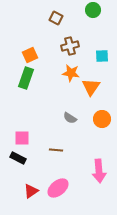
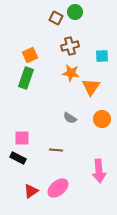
green circle: moved 18 px left, 2 px down
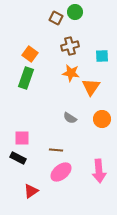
orange square: moved 1 px up; rotated 28 degrees counterclockwise
pink ellipse: moved 3 px right, 16 px up
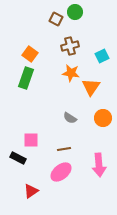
brown square: moved 1 px down
cyan square: rotated 24 degrees counterclockwise
orange circle: moved 1 px right, 1 px up
pink square: moved 9 px right, 2 px down
brown line: moved 8 px right, 1 px up; rotated 16 degrees counterclockwise
pink arrow: moved 6 px up
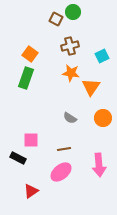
green circle: moved 2 px left
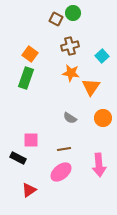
green circle: moved 1 px down
cyan square: rotated 16 degrees counterclockwise
red triangle: moved 2 px left, 1 px up
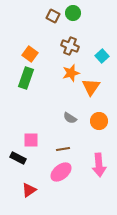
brown square: moved 3 px left, 3 px up
brown cross: rotated 36 degrees clockwise
orange star: rotated 24 degrees counterclockwise
orange circle: moved 4 px left, 3 px down
brown line: moved 1 px left
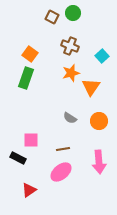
brown square: moved 1 px left, 1 px down
pink arrow: moved 3 px up
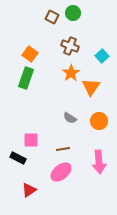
orange star: rotated 18 degrees counterclockwise
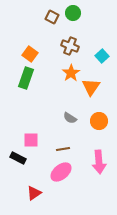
red triangle: moved 5 px right, 3 px down
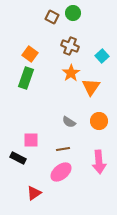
gray semicircle: moved 1 px left, 4 px down
